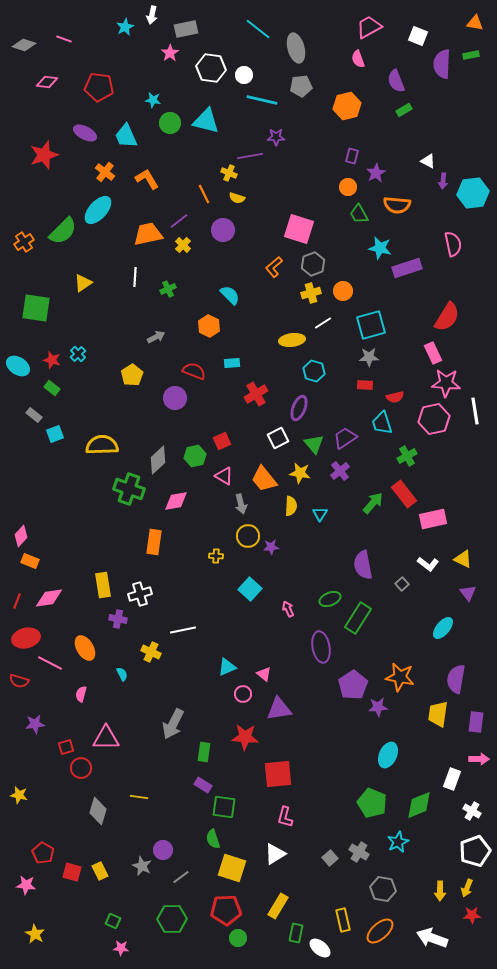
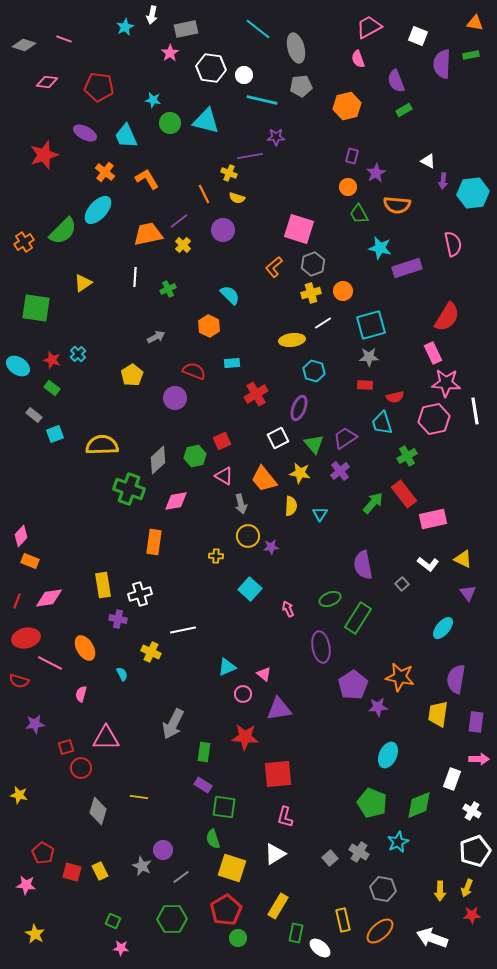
red pentagon at (226, 910): rotated 28 degrees counterclockwise
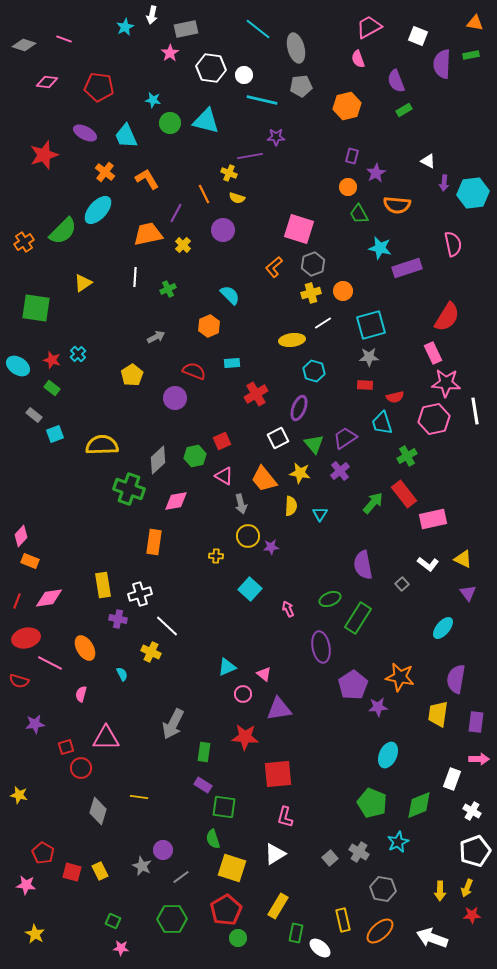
purple arrow at (443, 181): moved 1 px right, 2 px down
purple line at (179, 221): moved 3 px left, 8 px up; rotated 24 degrees counterclockwise
orange hexagon at (209, 326): rotated 10 degrees clockwise
white line at (183, 630): moved 16 px left, 4 px up; rotated 55 degrees clockwise
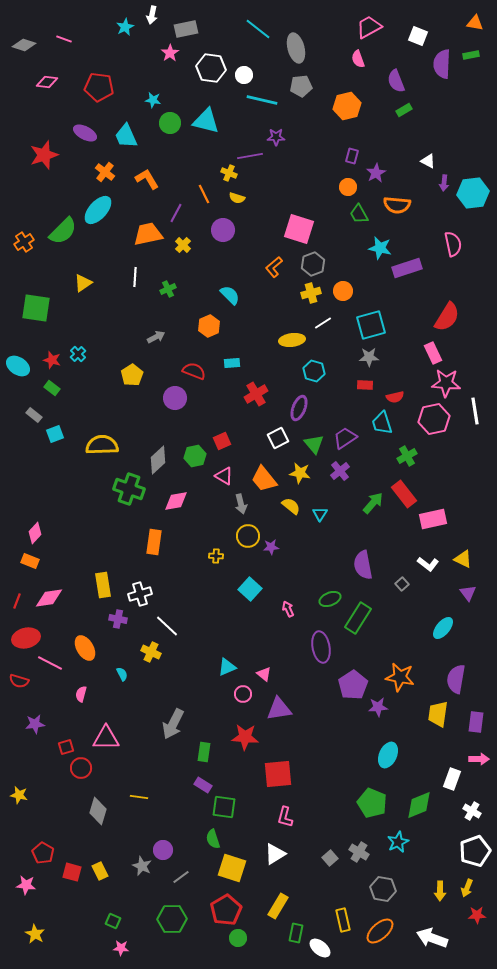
yellow semicircle at (291, 506): rotated 54 degrees counterclockwise
pink diamond at (21, 536): moved 14 px right, 3 px up
red star at (472, 915): moved 5 px right
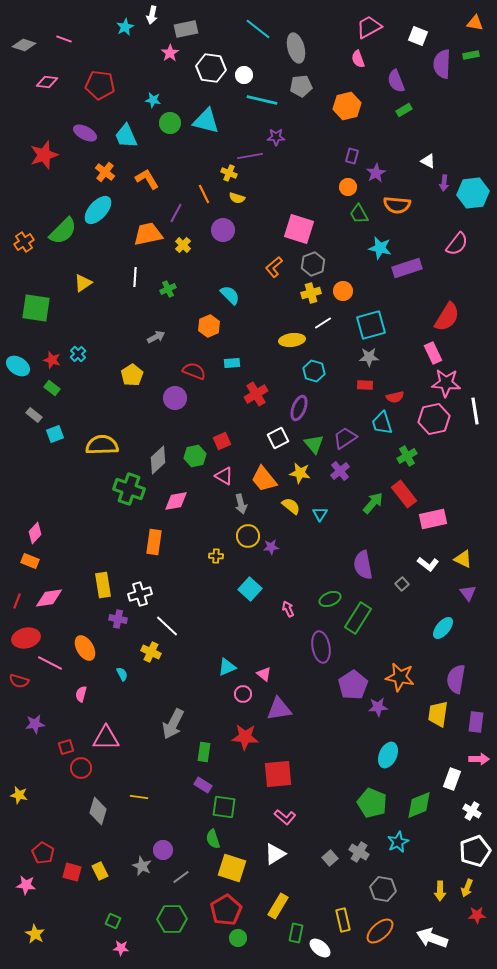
red pentagon at (99, 87): moved 1 px right, 2 px up
pink semicircle at (453, 244): moved 4 px right; rotated 50 degrees clockwise
pink L-shape at (285, 817): rotated 65 degrees counterclockwise
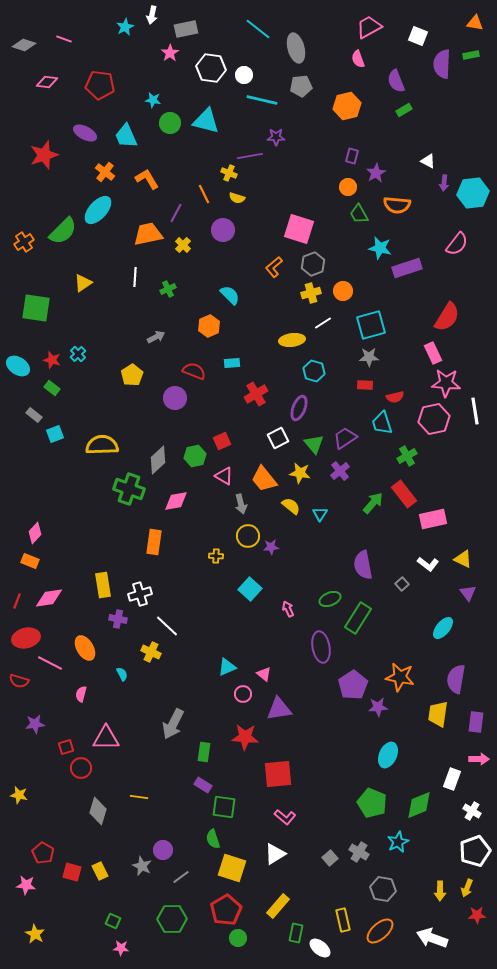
yellow rectangle at (278, 906): rotated 10 degrees clockwise
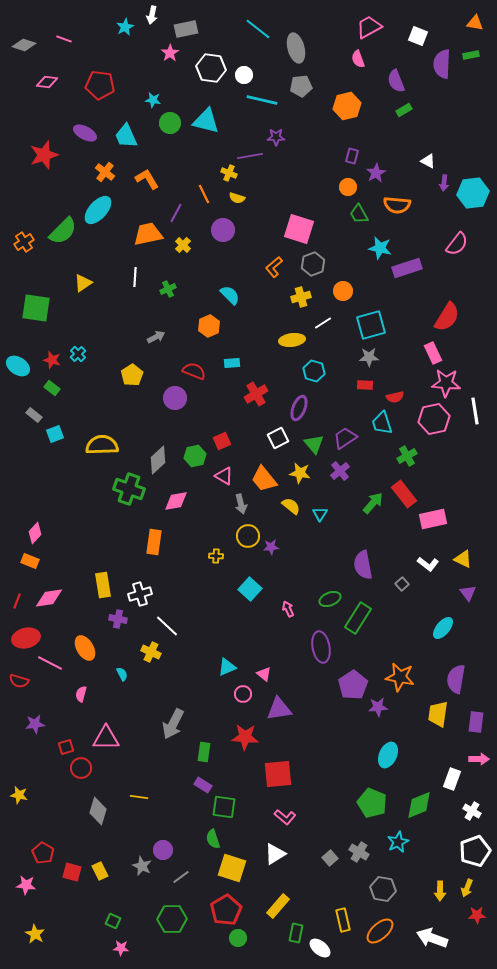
yellow cross at (311, 293): moved 10 px left, 4 px down
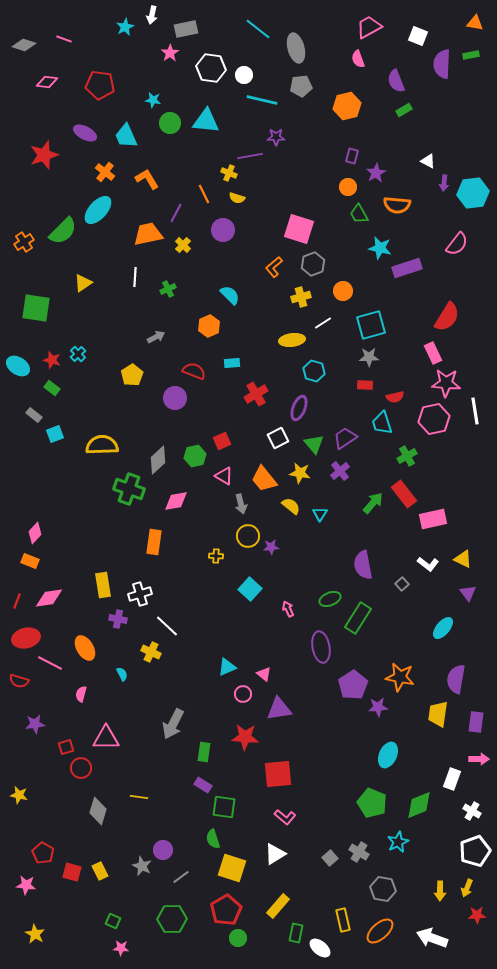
cyan triangle at (206, 121): rotated 8 degrees counterclockwise
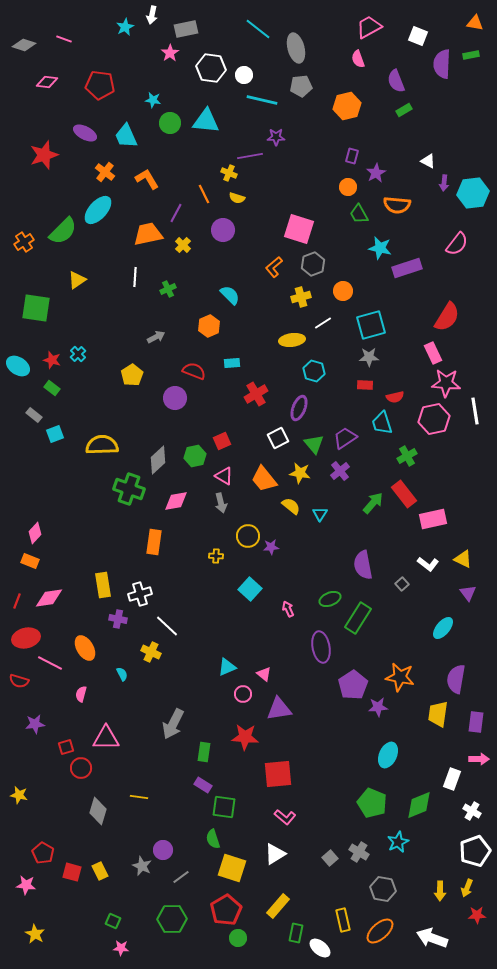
yellow triangle at (83, 283): moved 6 px left, 3 px up
gray arrow at (241, 504): moved 20 px left, 1 px up
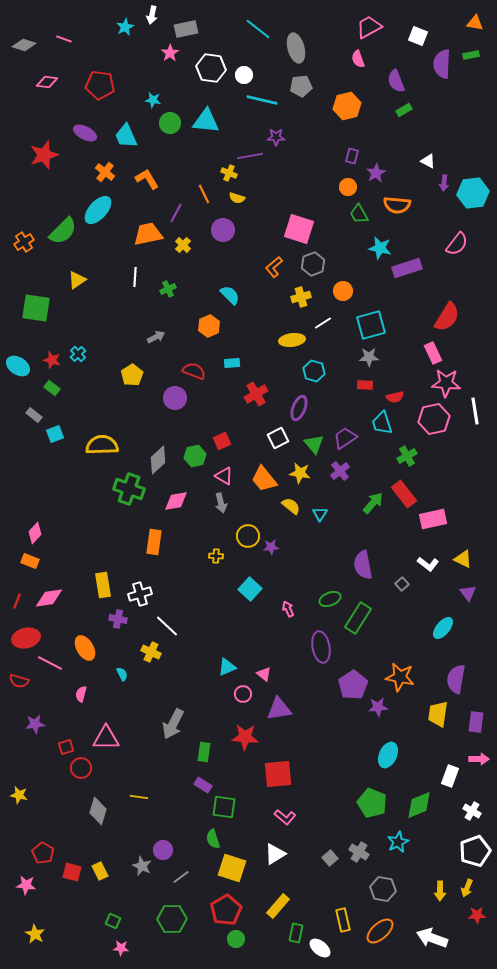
white rectangle at (452, 779): moved 2 px left, 3 px up
green circle at (238, 938): moved 2 px left, 1 px down
